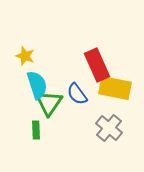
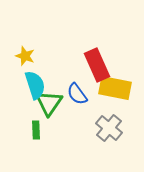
cyan semicircle: moved 2 px left
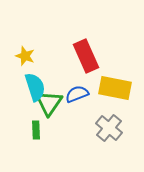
red rectangle: moved 11 px left, 9 px up
cyan semicircle: moved 2 px down
blue semicircle: rotated 105 degrees clockwise
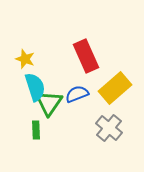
yellow star: moved 3 px down
yellow rectangle: rotated 52 degrees counterclockwise
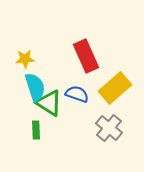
yellow star: rotated 24 degrees counterclockwise
blue semicircle: rotated 40 degrees clockwise
green triangle: rotated 32 degrees counterclockwise
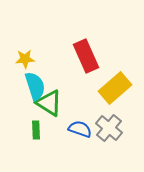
cyan semicircle: moved 1 px up
blue semicircle: moved 3 px right, 35 px down
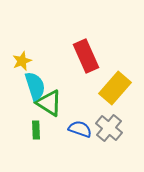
yellow star: moved 3 px left, 2 px down; rotated 18 degrees counterclockwise
yellow rectangle: rotated 8 degrees counterclockwise
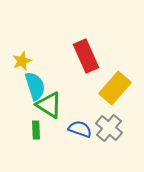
green triangle: moved 2 px down
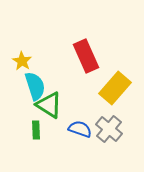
yellow star: rotated 18 degrees counterclockwise
gray cross: moved 1 px down
